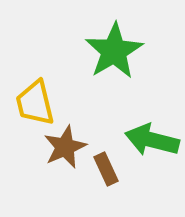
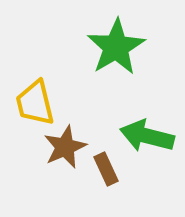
green star: moved 2 px right, 4 px up
green arrow: moved 5 px left, 4 px up
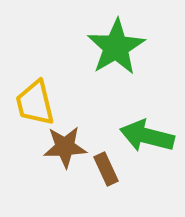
brown star: rotated 21 degrees clockwise
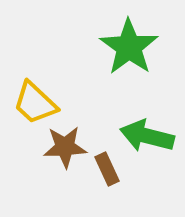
green star: moved 13 px right; rotated 6 degrees counterclockwise
yellow trapezoid: rotated 33 degrees counterclockwise
brown rectangle: moved 1 px right
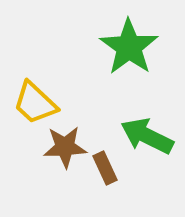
green arrow: rotated 12 degrees clockwise
brown rectangle: moved 2 px left, 1 px up
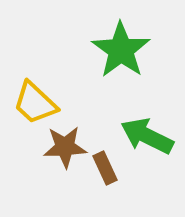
green star: moved 8 px left, 3 px down
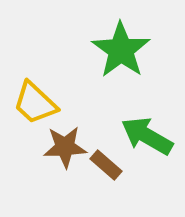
green arrow: rotated 4 degrees clockwise
brown rectangle: moved 1 px right, 3 px up; rotated 24 degrees counterclockwise
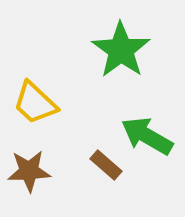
brown star: moved 36 px left, 24 px down
